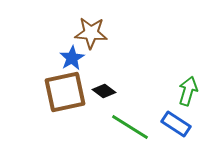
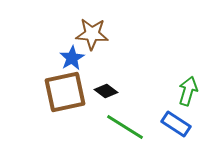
brown star: moved 1 px right, 1 px down
black diamond: moved 2 px right
green line: moved 5 px left
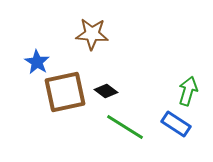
blue star: moved 35 px left, 4 px down; rotated 10 degrees counterclockwise
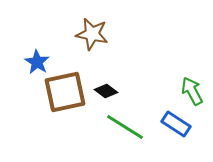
brown star: rotated 8 degrees clockwise
green arrow: moved 4 px right; rotated 44 degrees counterclockwise
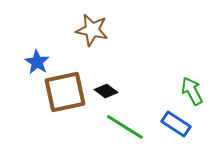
brown star: moved 4 px up
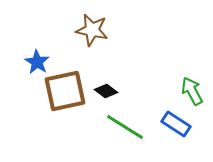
brown square: moved 1 px up
